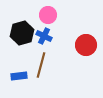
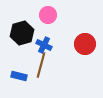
blue cross: moved 9 px down
red circle: moved 1 px left, 1 px up
blue rectangle: rotated 21 degrees clockwise
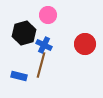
black hexagon: moved 2 px right
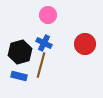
black hexagon: moved 4 px left, 19 px down
blue cross: moved 2 px up
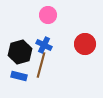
blue cross: moved 2 px down
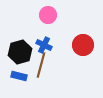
red circle: moved 2 px left, 1 px down
